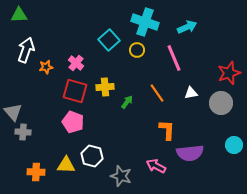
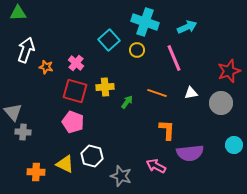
green triangle: moved 1 px left, 2 px up
orange star: rotated 24 degrees clockwise
red star: moved 2 px up
orange line: rotated 36 degrees counterclockwise
yellow triangle: moved 1 px left, 1 px up; rotated 24 degrees clockwise
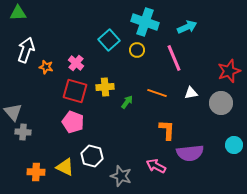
yellow triangle: moved 3 px down
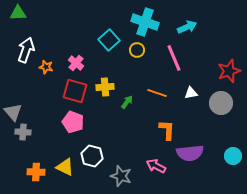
cyan circle: moved 1 px left, 11 px down
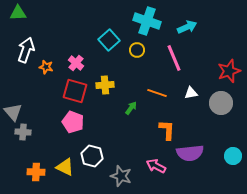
cyan cross: moved 2 px right, 1 px up
yellow cross: moved 2 px up
green arrow: moved 4 px right, 6 px down
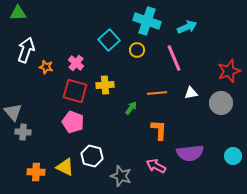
orange line: rotated 24 degrees counterclockwise
orange L-shape: moved 8 px left
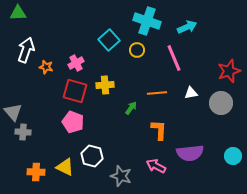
pink cross: rotated 21 degrees clockwise
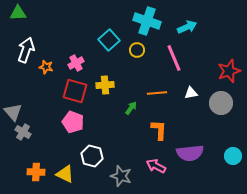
gray cross: rotated 28 degrees clockwise
yellow triangle: moved 7 px down
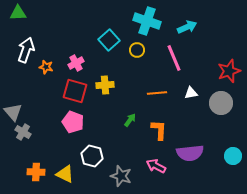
green arrow: moved 1 px left, 12 px down
